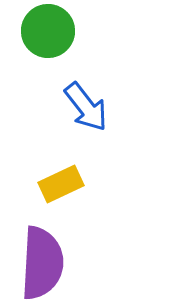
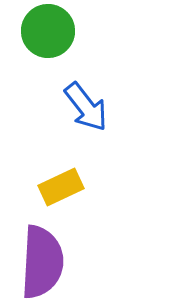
yellow rectangle: moved 3 px down
purple semicircle: moved 1 px up
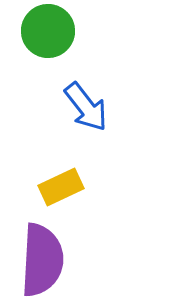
purple semicircle: moved 2 px up
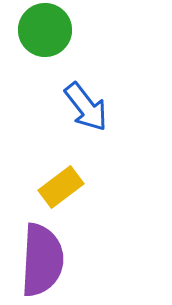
green circle: moved 3 px left, 1 px up
yellow rectangle: rotated 12 degrees counterclockwise
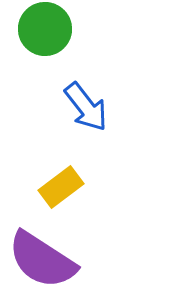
green circle: moved 1 px up
purple semicircle: rotated 120 degrees clockwise
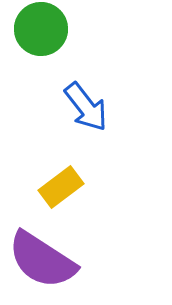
green circle: moved 4 px left
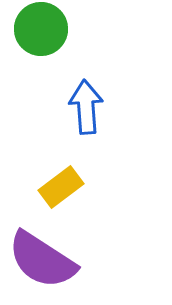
blue arrow: rotated 146 degrees counterclockwise
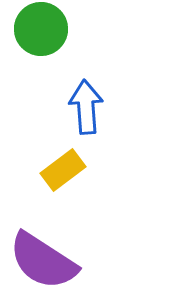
yellow rectangle: moved 2 px right, 17 px up
purple semicircle: moved 1 px right, 1 px down
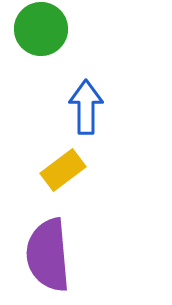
blue arrow: rotated 4 degrees clockwise
purple semicircle: moved 5 px right, 6 px up; rotated 52 degrees clockwise
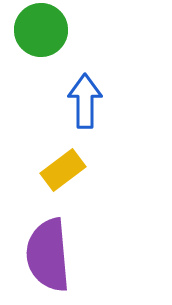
green circle: moved 1 px down
blue arrow: moved 1 px left, 6 px up
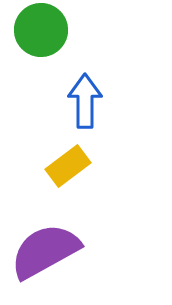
yellow rectangle: moved 5 px right, 4 px up
purple semicircle: moved 3 px left, 4 px up; rotated 66 degrees clockwise
